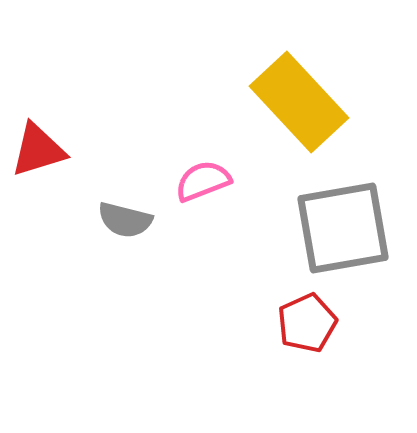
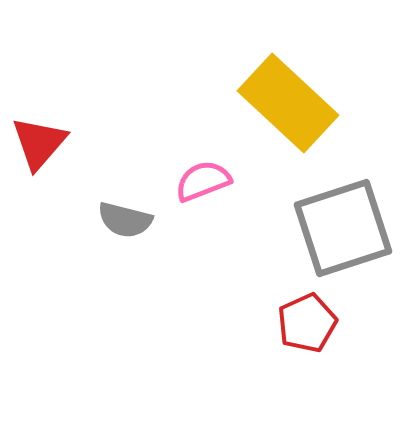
yellow rectangle: moved 11 px left, 1 px down; rotated 4 degrees counterclockwise
red triangle: moved 1 px right, 7 px up; rotated 32 degrees counterclockwise
gray square: rotated 8 degrees counterclockwise
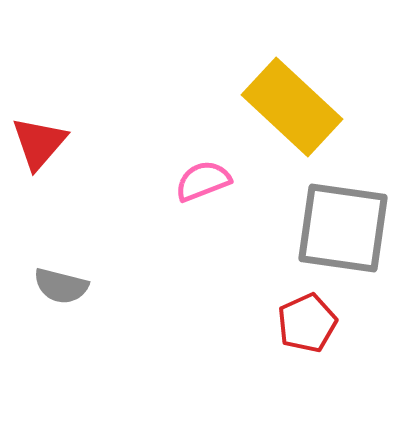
yellow rectangle: moved 4 px right, 4 px down
gray semicircle: moved 64 px left, 66 px down
gray square: rotated 26 degrees clockwise
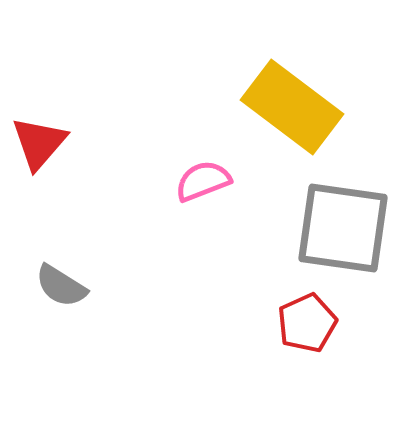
yellow rectangle: rotated 6 degrees counterclockwise
gray semicircle: rotated 18 degrees clockwise
